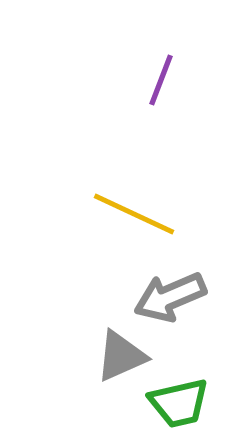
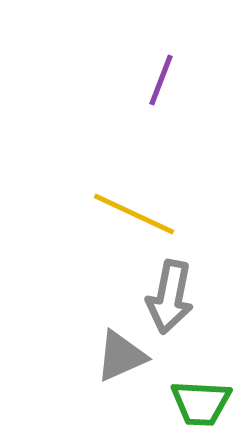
gray arrow: rotated 56 degrees counterclockwise
green trapezoid: moved 22 px right; rotated 16 degrees clockwise
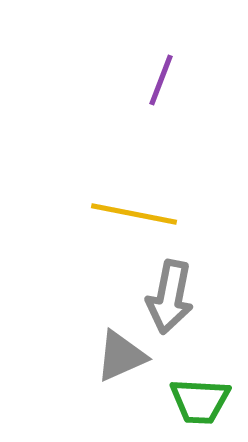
yellow line: rotated 14 degrees counterclockwise
green trapezoid: moved 1 px left, 2 px up
